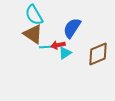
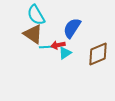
cyan semicircle: moved 2 px right
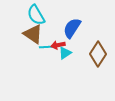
brown diamond: rotated 35 degrees counterclockwise
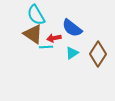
blue semicircle: rotated 85 degrees counterclockwise
red arrow: moved 4 px left, 7 px up
cyan triangle: moved 7 px right
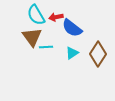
brown triangle: moved 1 px left, 3 px down; rotated 20 degrees clockwise
red arrow: moved 2 px right, 21 px up
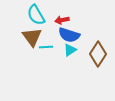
red arrow: moved 6 px right, 3 px down
blue semicircle: moved 3 px left, 7 px down; rotated 20 degrees counterclockwise
cyan triangle: moved 2 px left, 3 px up
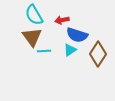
cyan semicircle: moved 2 px left
blue semicircle: moved 8 px right
cyan line: moved 2 px left, 4 px down
